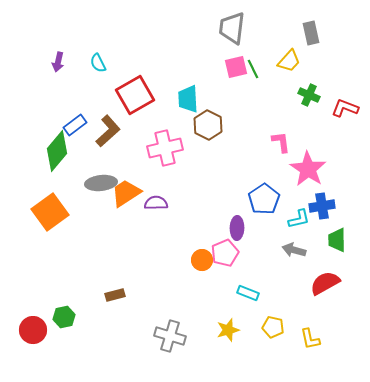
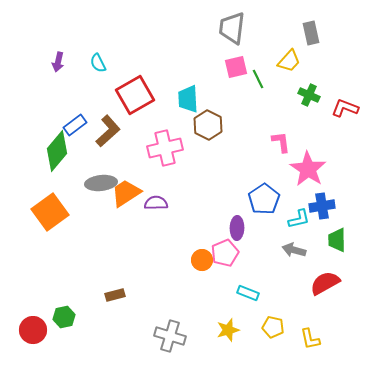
green line: moved 5 px right, 10 px down
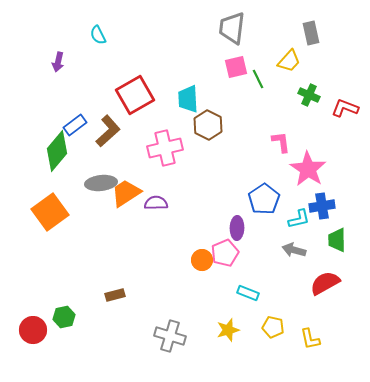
cyan semicircle: moved 28 px up
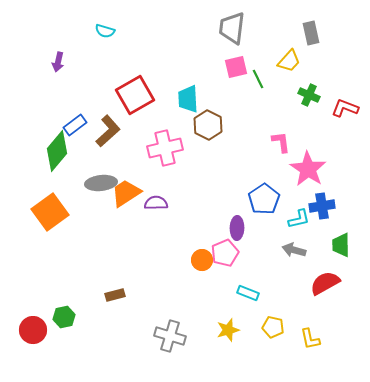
cyan semicircle: moved 7 px right, 4 px up; rotated 48 degrees counterclockwise
green trapezoid: moved 4 px right, 5 px down
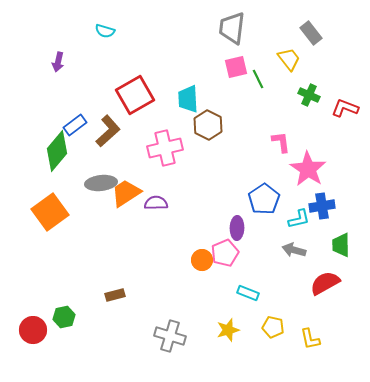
gray rectangle: rotated 25 degrees counterclockwise
yellow trapezoid: moved 2 px up; rotated 80 degrees counterclockwise
